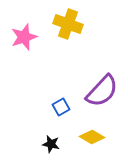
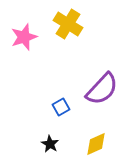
yellow cross: rotated 12 degrees clockwise
purple semicircle: moved 2 px up
yellow diamond: moved 4 px right, 7 px down; rotated 55 degrees counterclockwise
black star: moved 1 px left; rotated 18 degrees clockwise
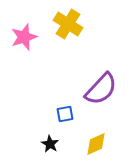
purple semicircle: moved 1 px left
blue square: moved 4 px right, 7 px down; rotated 18 degrees clockwise
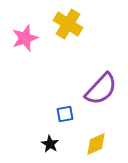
pink star: moved 1 px right, 1 px down
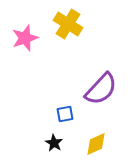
black star: moved 4 px right, 1 px up
